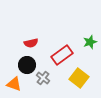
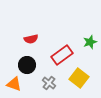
red semicircle: moved 4 px up
gray cross: moved 6 px right, 5 px down
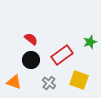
red semicircle: rotated 128 degrees counterclockwise
black circle: moved 4 px right, 5 px up
yellow square: moved 2 px down; rotated 18 degrees counterclockwise
orange triangle: moved 2 px up
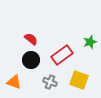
gray cross: moved 1 px right, 1 px up; rotated 16 degrees counterclockwise
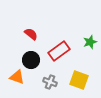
red semicircle: moved 5 px up
red rectangle: moved 3 px left, 4 px up
orange triangle: moved 3 px right, 5 px up
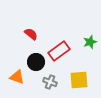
black circle: moved 5 px right, 2 px down
yellow square: rotated 24 degrees counterclockwise
